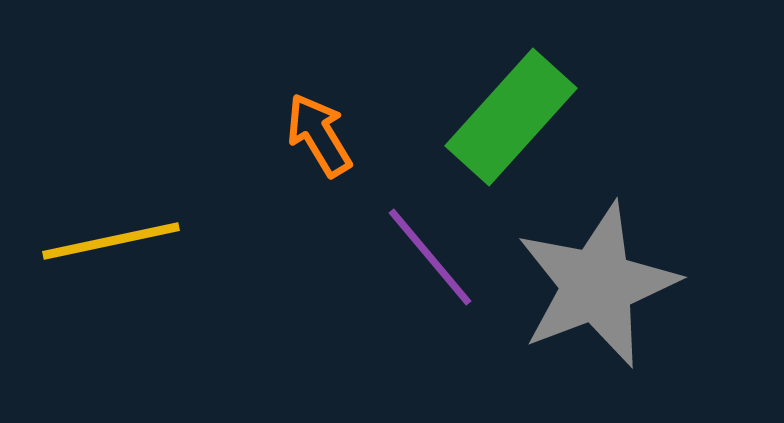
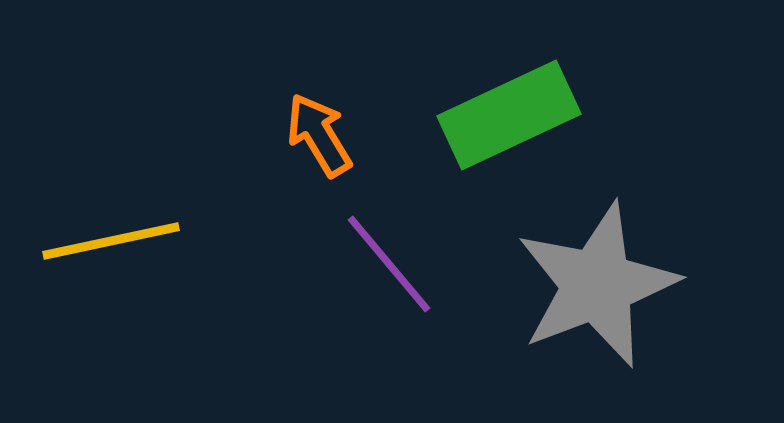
green rectangle: moved 2 px left, 2 px up; rotated 23 degrees clockwise
purple line: moved 41 px left, 7 px down
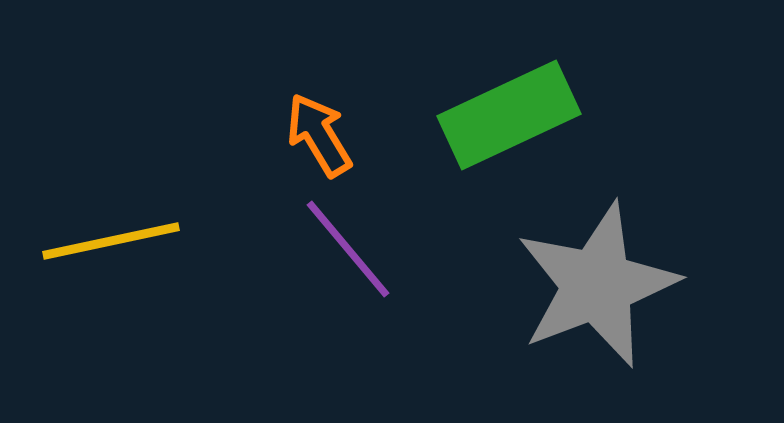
purple line: moved 41 px left, 15 px up
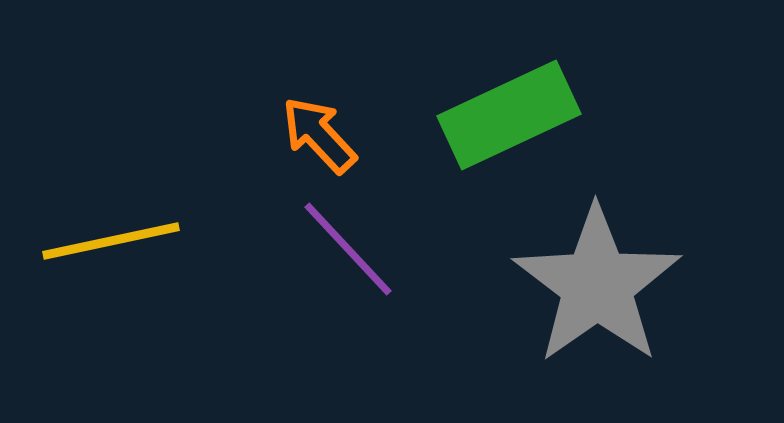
orange arrow: rotated 12 degrees counterclockwise
purple line: rotated 3 degrees counterclockwise
gray star: rotated 14 degrees counterclockwise
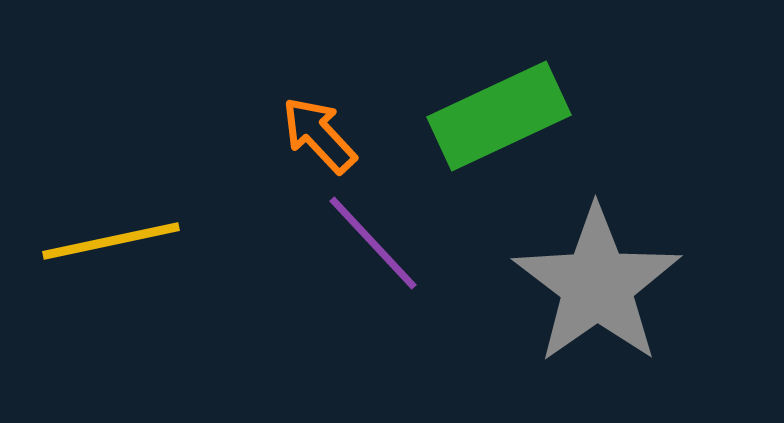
green rectangle: moved 10 px left, 1 px down
purple line: moved 25 px right, 6 px up
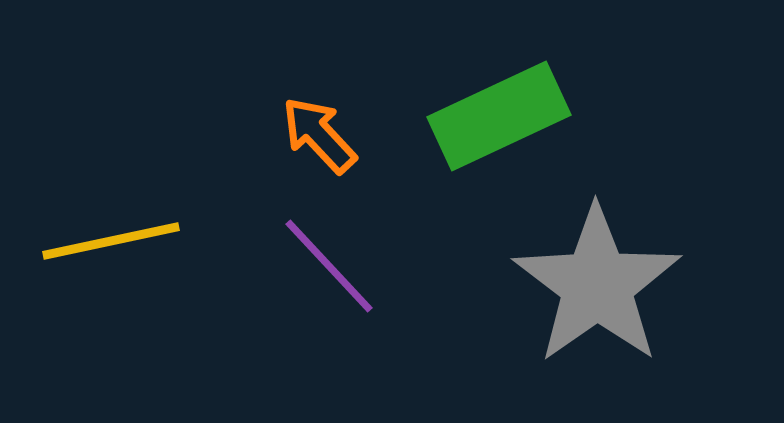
purple line: moved 44 px left, 23 px down
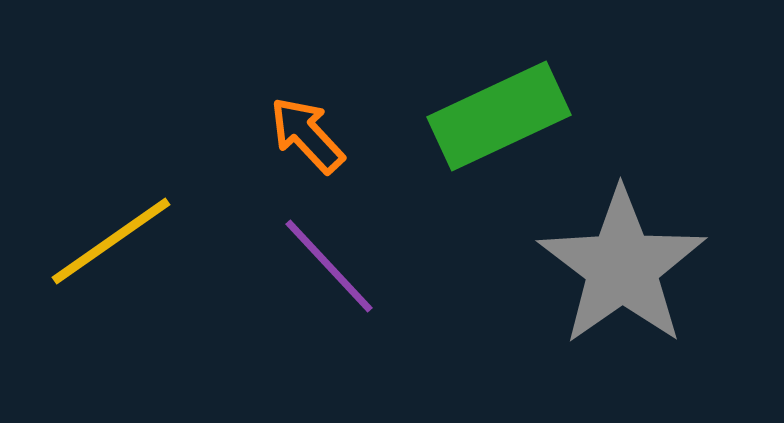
orange arrow: moved 12 px left
yellow line: rotated 23 degrees counterclockwise
gray star: moved 25 px right, 18 px up
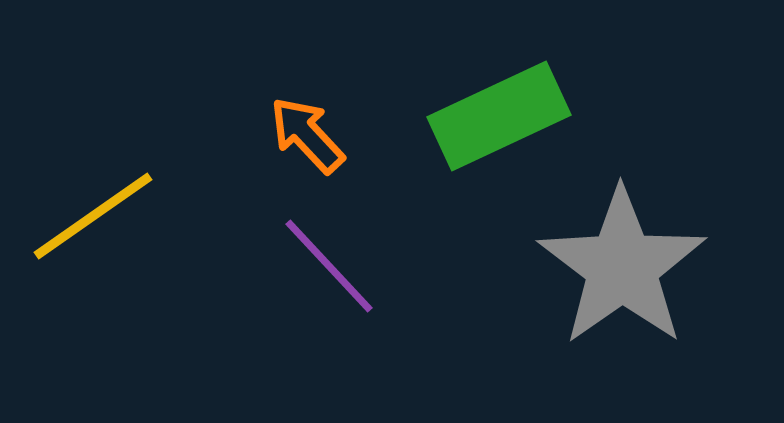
yellow line: moved 18 px left, 25 px up
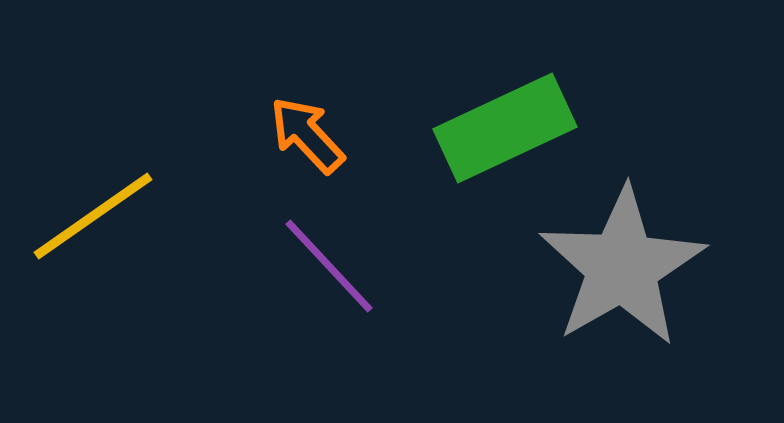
green rectangle: moved 6 px right, 12 px down
gray star: rotated 5 degrees clockwise
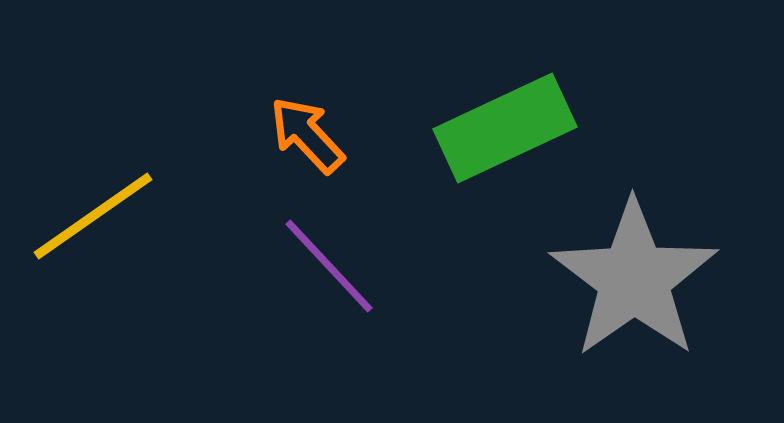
gray star: moved 12 px right, 12 px down; rotated 5 degrees counterclockwise
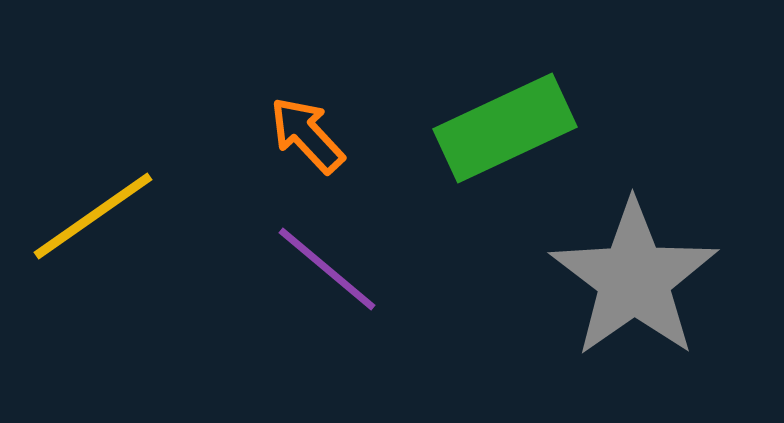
purple line: moved 2 px left, 3 px down; rotated 7 degrees counterclockwise
